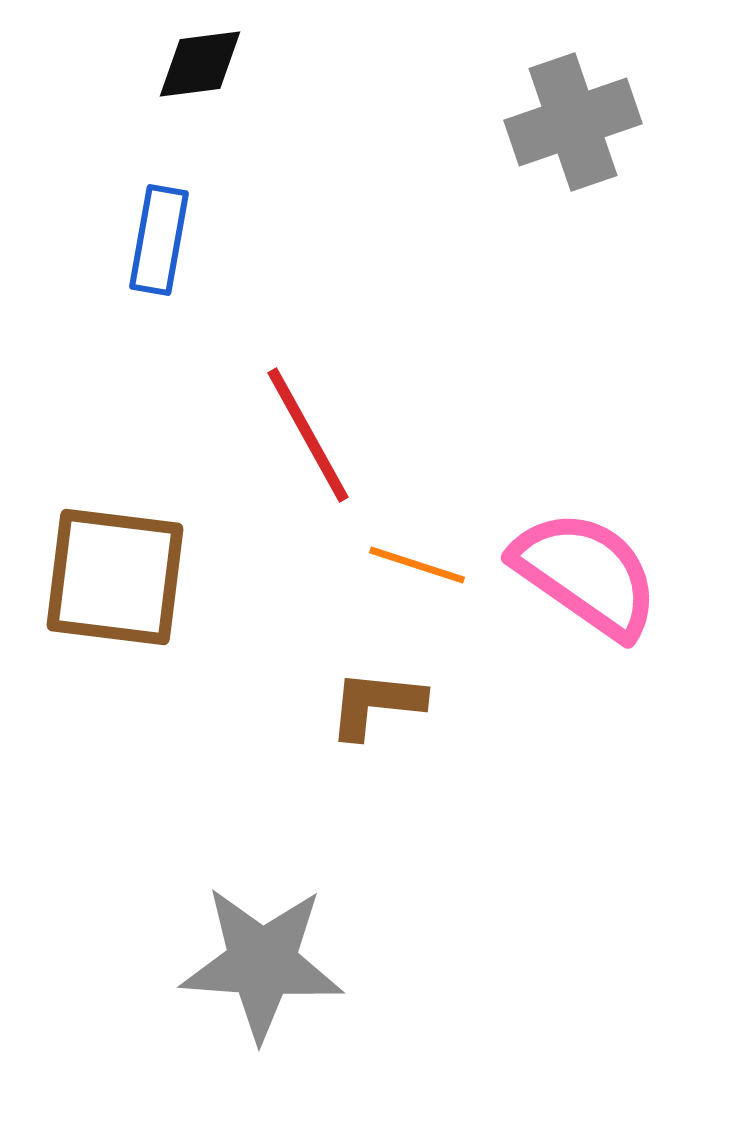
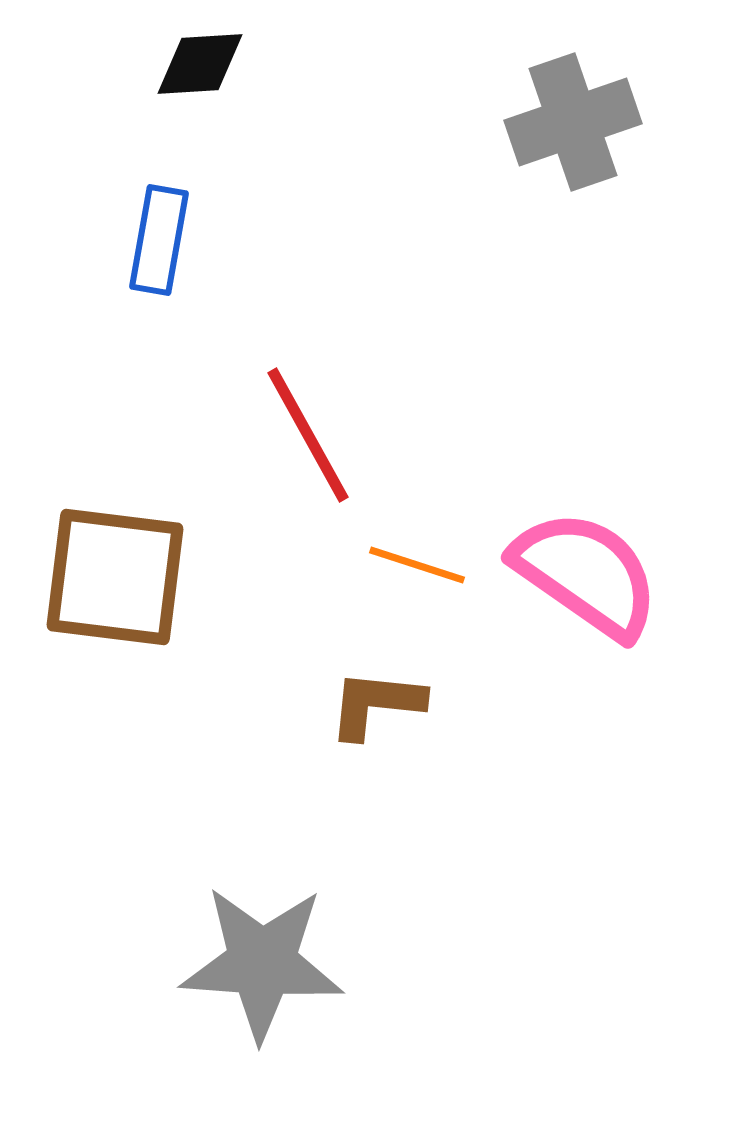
black diamond: rotated 4 degrees clockwise
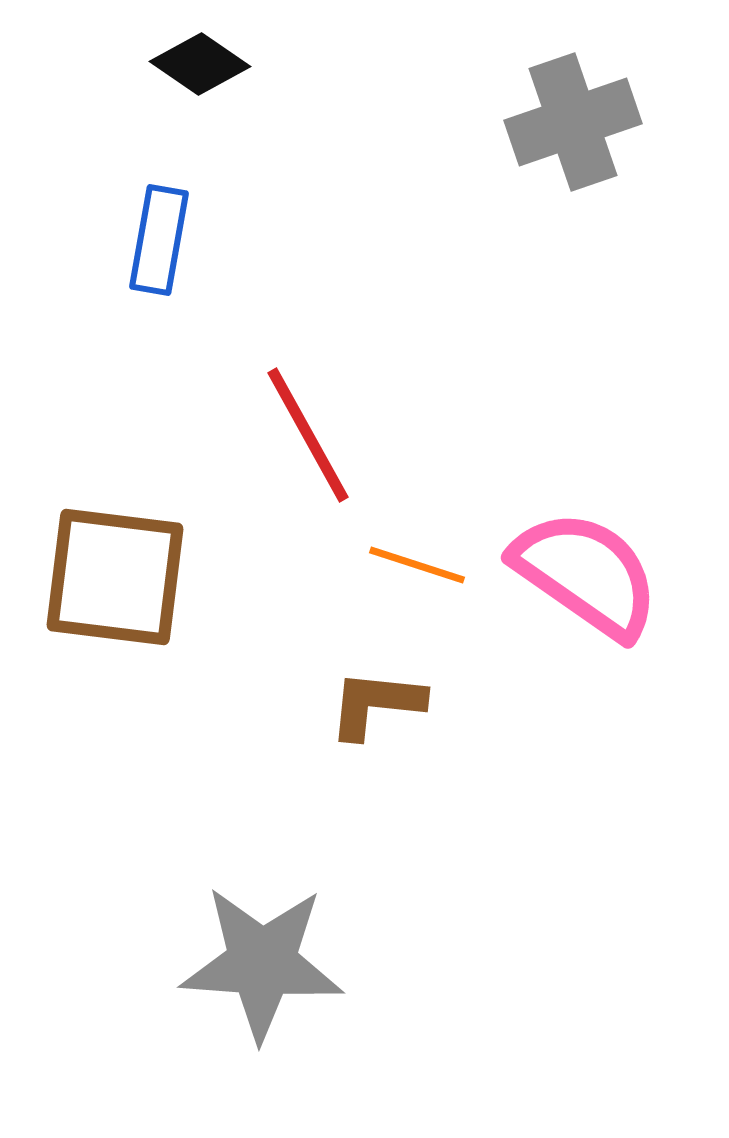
black diamond: rotated 38 degrees clockwise
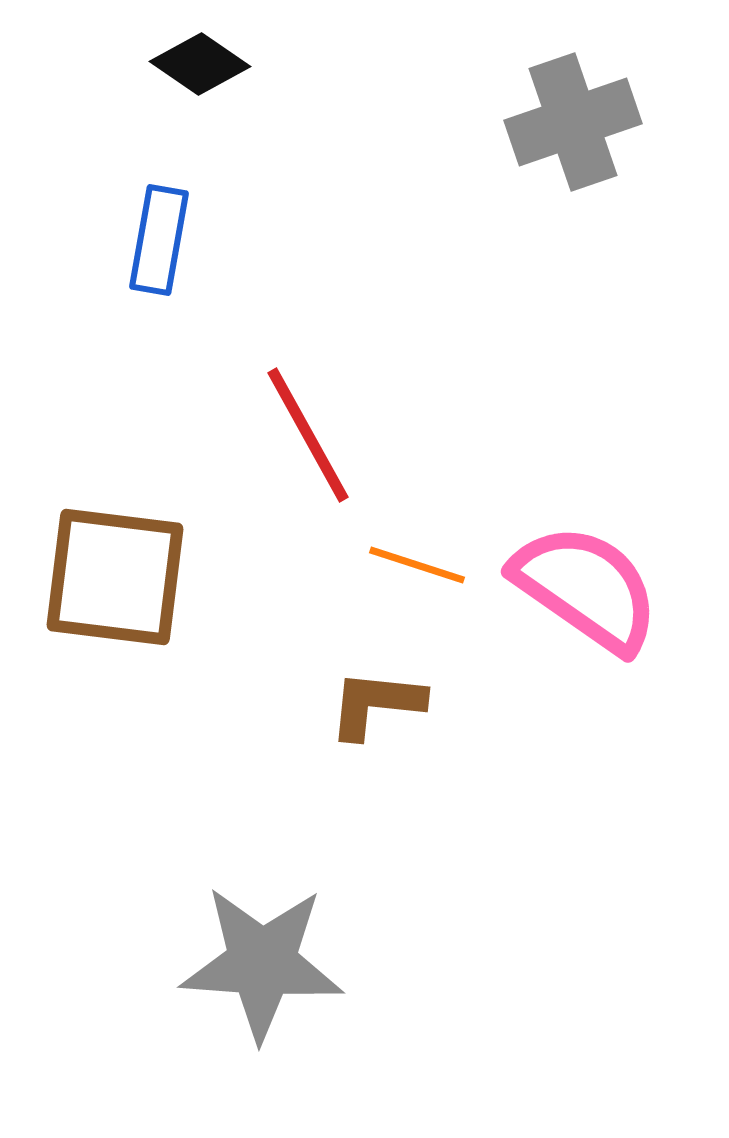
pink semicircle: moved 14 px down
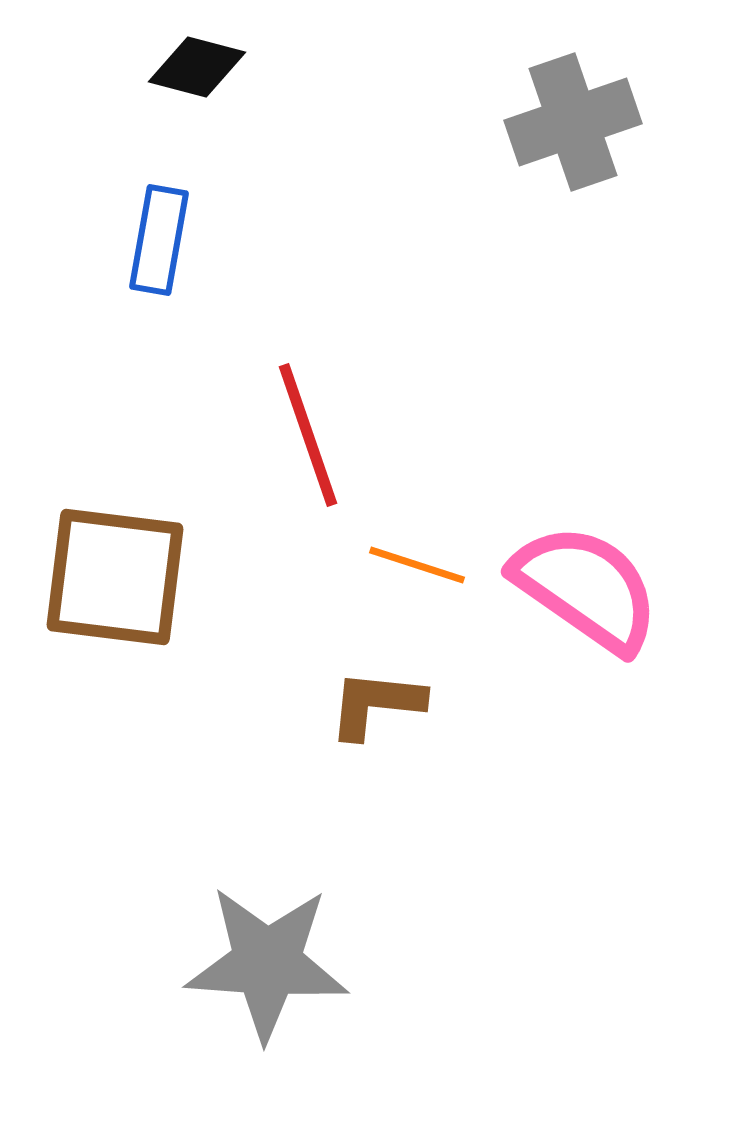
black diamond: moved 3 px left, 3 px down; rotated 20 degrees counterclockwise
red line: rotated 10 degrees clockwise
gray star: moved 5 px right
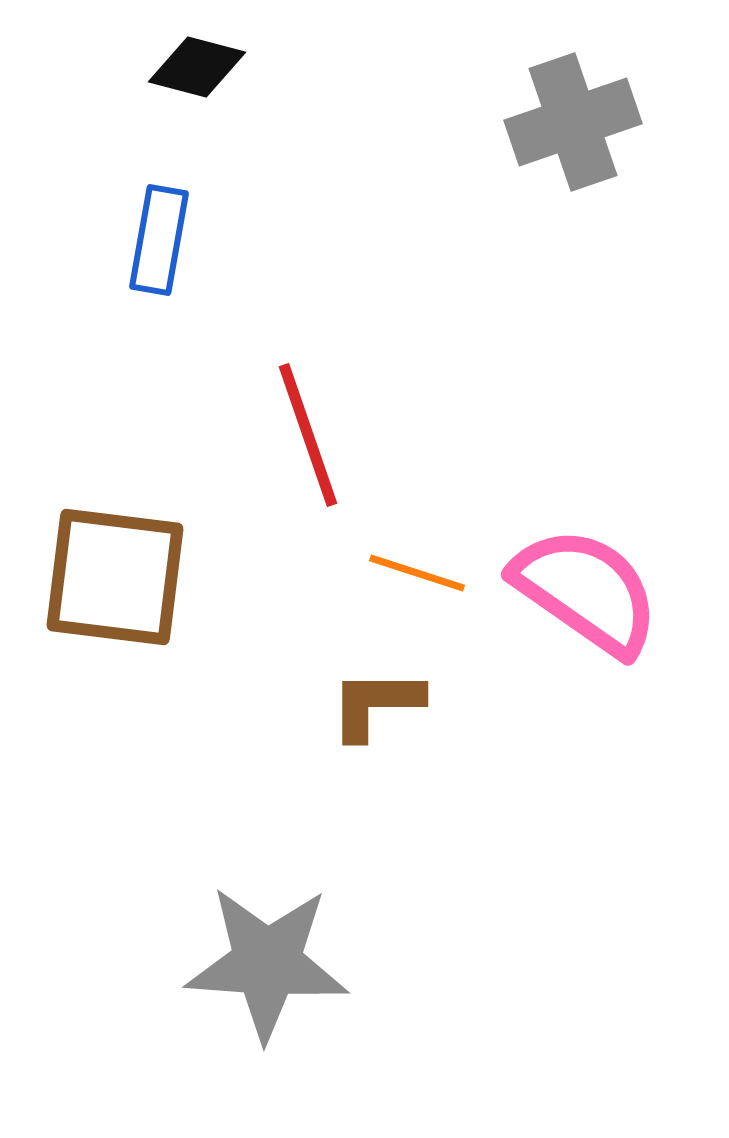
orange line: moved 8 px down
pink semicircle: moved 3 px down
brown L-shape: rotated 6 degrees counterclockwise
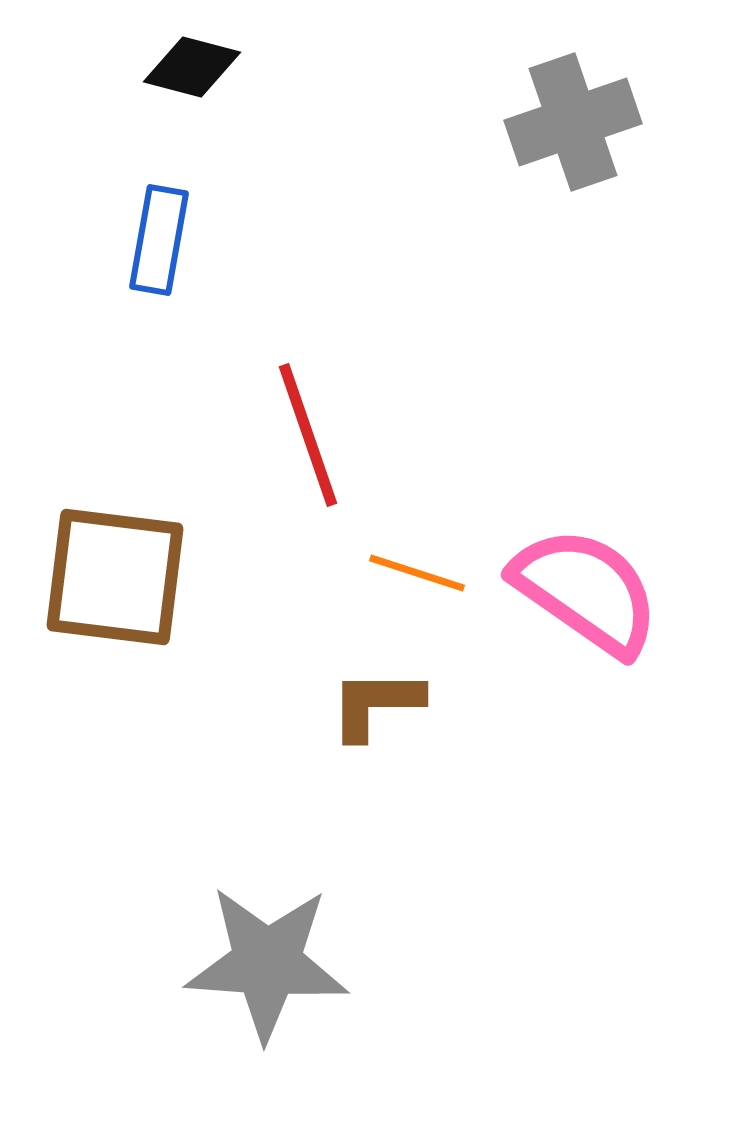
black diamond: moved 5 px left
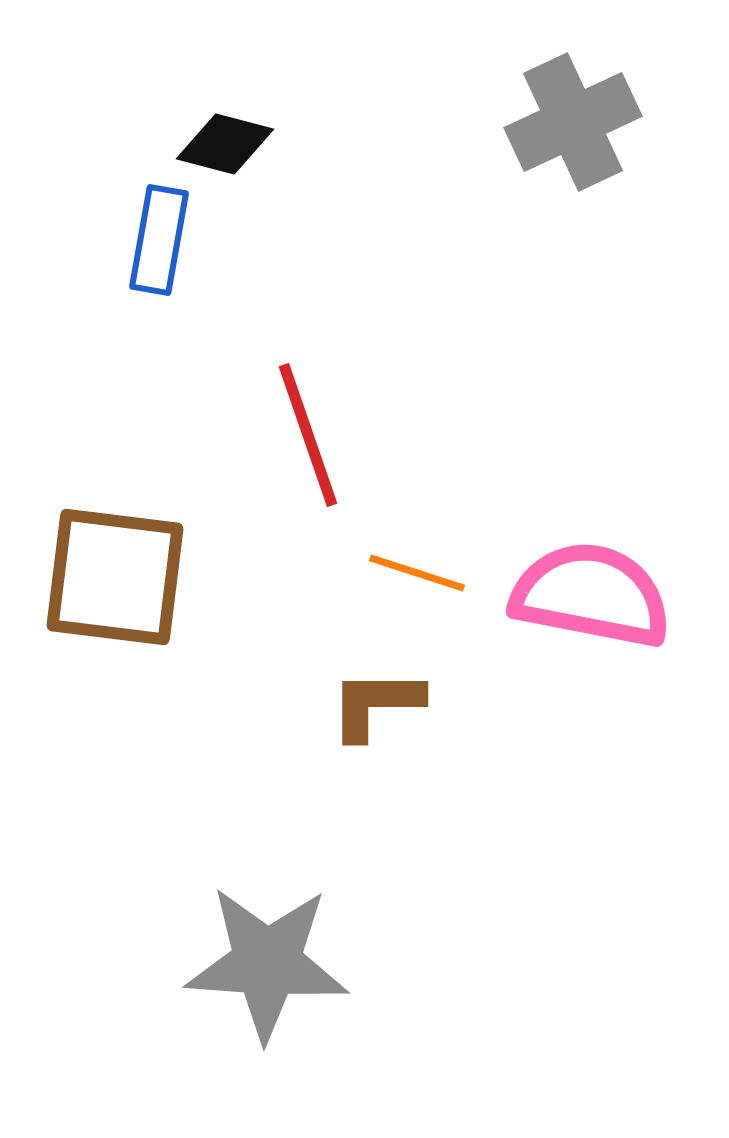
black diamond: moved 33 px right, 77 px down
gray cross: rotated 6 degrees counterclockwise
pink semicircle: moved 5 px right, 4 px down; rotated 24 degrees counterclockwise
